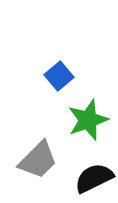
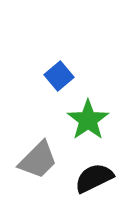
green star: rotated 15 degrees counterclockwise
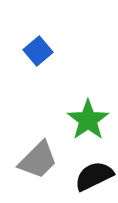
blue square: moved 21 px left, 25 px up
black semicircle: moved 2 px up
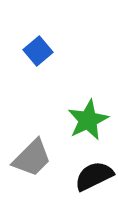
green star: rotated 9 degrees clockwise
gray trapezoid: moved 6 px left, 2 px up
